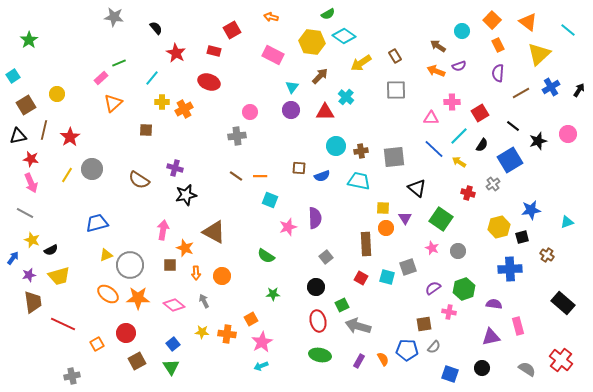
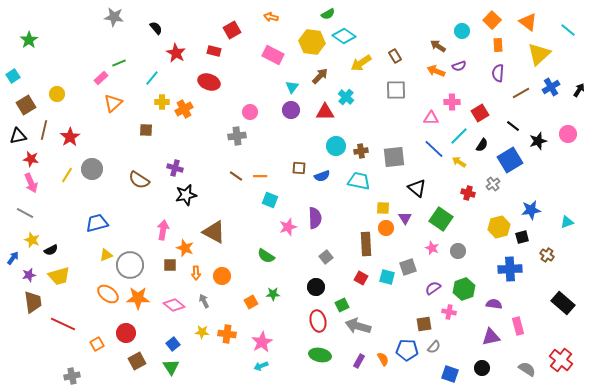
orange rectangle at (498, 45): rotated 24 degrees clockwise
orange square at (251, 319): moved 17 px up
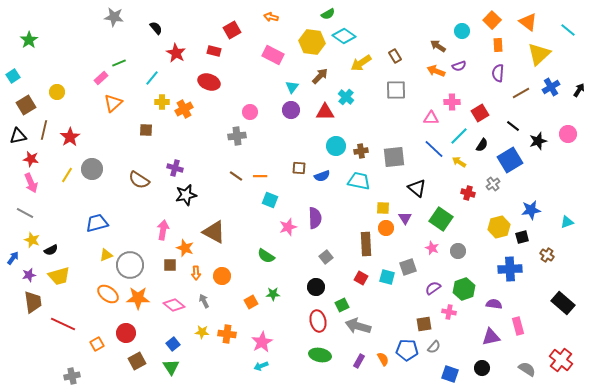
yellow circle at (57, 94): moved 2 px up
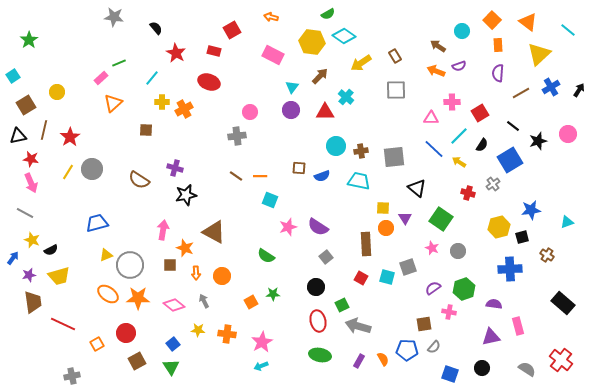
yellow line at (67, 175): moved 1 px right, 3 px up
purple semicircle at (315, 218): moved 3 px right, 9 px down; rotated 125 degrees clockwise
yellow star at (202, 332): moved 4 px left, 2 px up
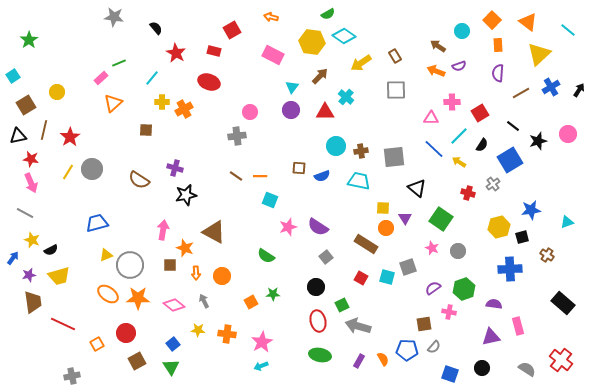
brown rectangle at (366, 244): rotated 55 degrees counterclockwise
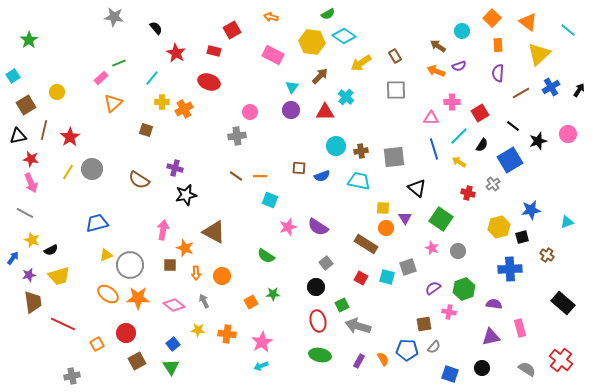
orange square at (492, 20): moved 2 px up
brown square at (146, 130): rotated 16 degrees clockwise
blue line at (434, 149): rotated 30 degrees clockwise
gray square at (326, 257): moved 6 px down
pink rectangle at (518, 326): moved 2 px right, 2 px down
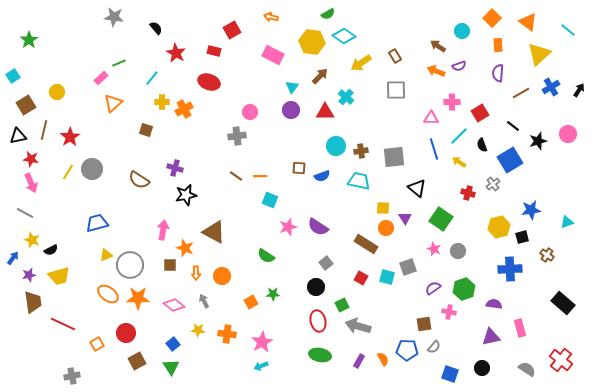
black semicircle at (482, 145): rotated 128 degrees clockwise
pink star at (432, 248): moved 2 px right, 1 px down
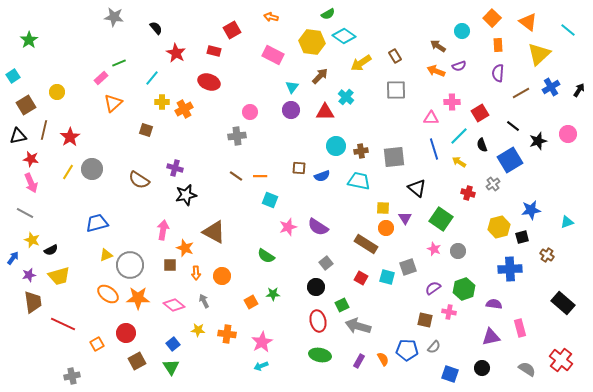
brown square at (424, 324): moved 1 px right, 4 px up; rotated 21 degrees clockwise
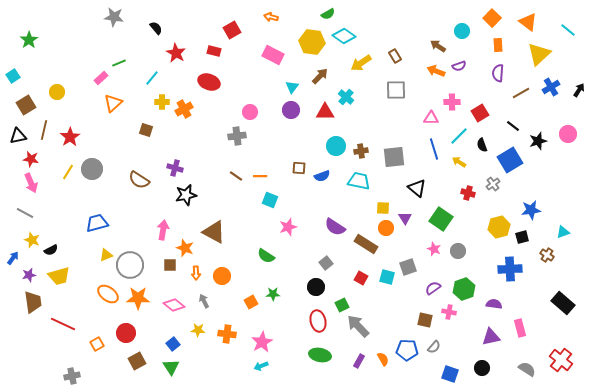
cyan triangle at (567, 222): moved 4 px left, 10 px down
purple semicircle at (318, 227): moved 17 px right
gray arrow at (358, 326): rotated 30 degrees clockwise
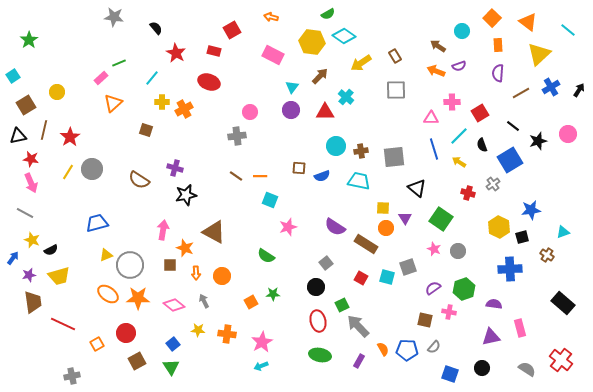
yellow hexagon at (499, 227): rotated 20 degrees counterclockwise
orange semicircle at (383, 359): moved 10 px up
